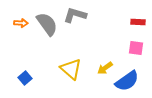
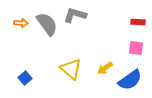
blue semicircle: moved 3 px right, 1 px up
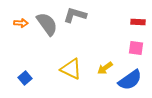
yellow triangle: rotated 15 degrees counterclockwise
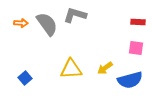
yellow triangle: rotated 30 degrees counterclockwise
blue semicircle: rotated 20 degrees clockwise
